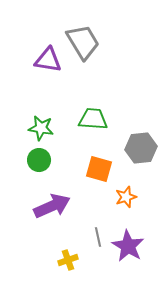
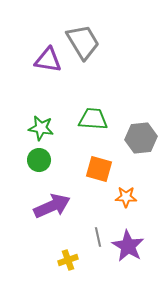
gray hexagon: moved 10 px up
orange star: rotated 20 degrees clockwise
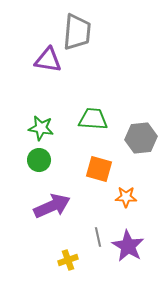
gray trapezoid: moved 6 px left, 10 px up; rotated 36 degrees clockwise
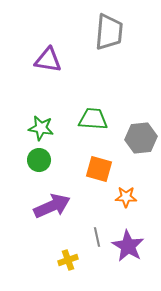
gray trapezoid: moved 32 px right
gray line: moved 1 px left
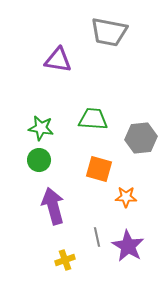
gray trapezoid: rotated 96 degrees clockwise
purple triangle: moved 10 px right
purple arrow: moved 1 px right; rotated 81 degrees counterclockwise
yellow cross: moved 3 px left
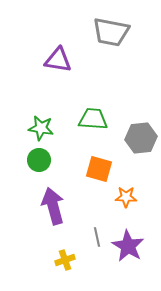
gray trapezoid: moved 2 px right
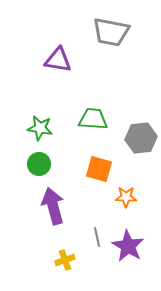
green star: moved 1 px left
green circle: moved 4 px down
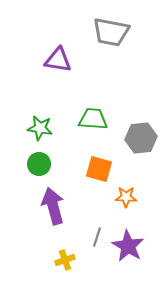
gray line: rotated 30 degrees clockwise
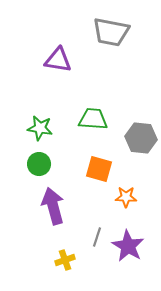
gray hexagon: rotated 12 degrees clockwise
